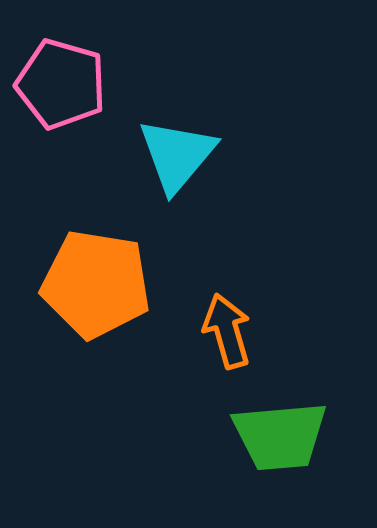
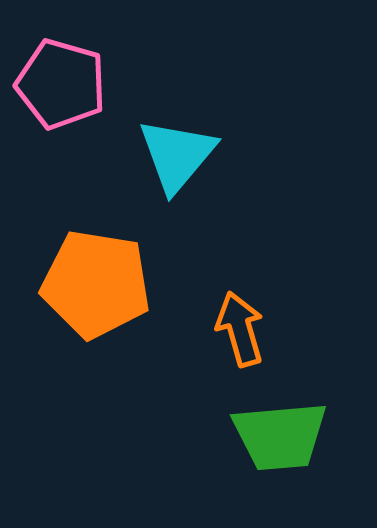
orange arrow: moved 13 px right, 2 px up
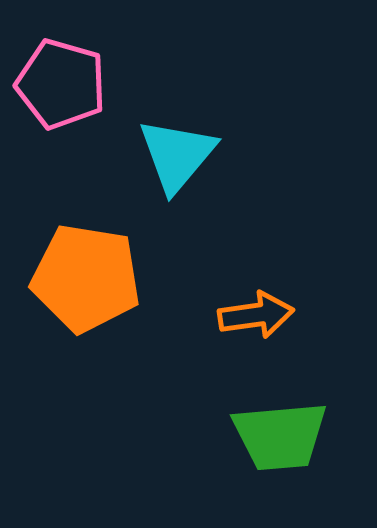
orange pentagon: moved 10 px left, 6 px up
orange arrow: moved 16 px right, 14 px up; rotated 98 degrees clockwise
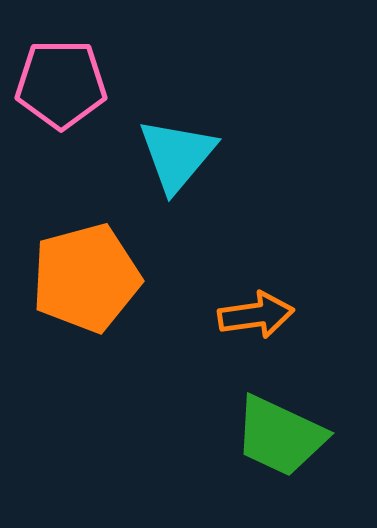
pink pentagon: rotated 16 degrees counterclockwise
orange pentagon: rotated 24 degrees counterclockwise
green trapezoid: rotated 30 degrees clockwise
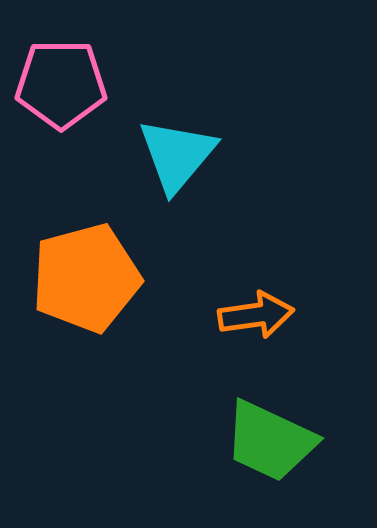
green trapezoid: moved 10 px left, 5 px down
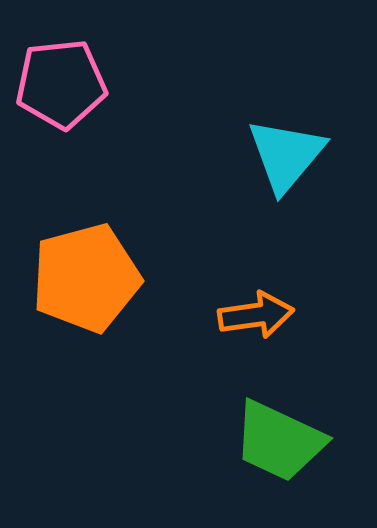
pink pentagon: rotated 6 degrees counterclockwise
cyan triangle: moved 109 px right
green trapezoid: moved 9 px right
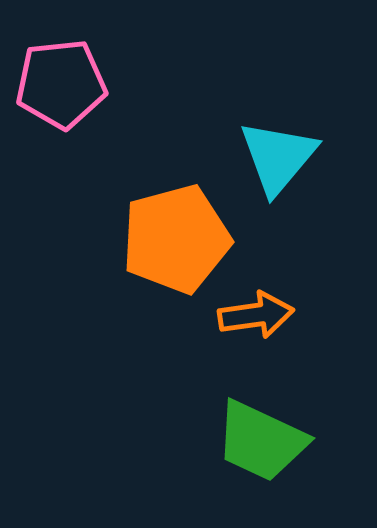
cyan triangle: moved 8 px left, 2 px down
orange pentagon: moved 90 px right, 39 px up
green trapezoid: moved 18 px left
